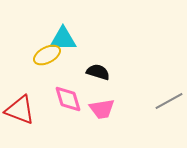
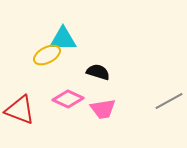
pink diamond: rotated 48 degrees counterclockwise
pink trapezoid: moved 1 px right
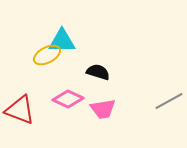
cyan triangle: moved 1 px left, 2 px down
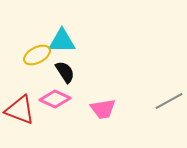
yellow ellipse: moved 10 px left
black semicircle: moved 33 px left; rotated 40 degrees clockwise
pink diamond: moved 13 px left
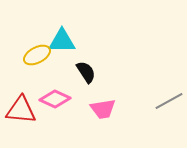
black semicircle: moved 21 px right
red triangle: moved 1 px right; rotated 16 degrees counterclockwise
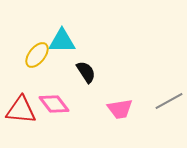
yellow ellipse: rotated 24 degrees counterclockwise
pink diamond: moved 1 px left, 5 px down; rotated 28 degrees clockwise
pink trapezoid: moved 17 px right
